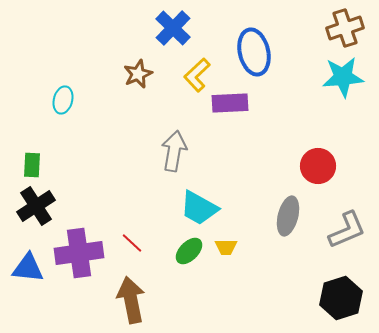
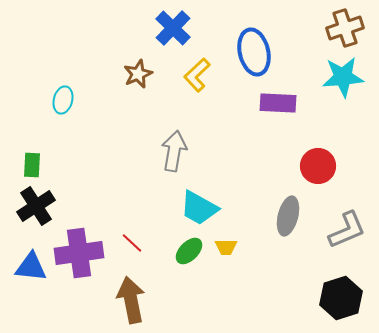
purple rectangle: moved 48 px right; rotated 6 degrees clockwise
blue triangle: moved 3 px right, 1 px up
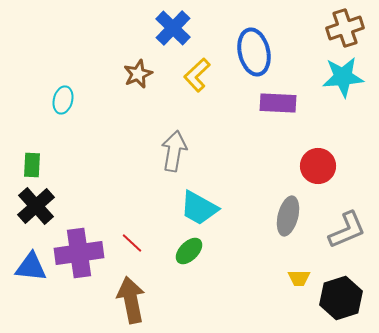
black cross: rotated 9 degrees counterclockwise
yellow trapezoid: moved 73 px right, 31 px down
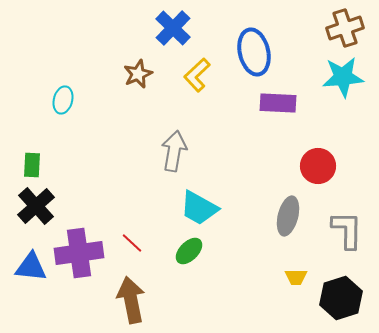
gray L-shape: rotated 66 degrees counterclockwise
yellow trapezoid: moved 3 px left, 1 px up
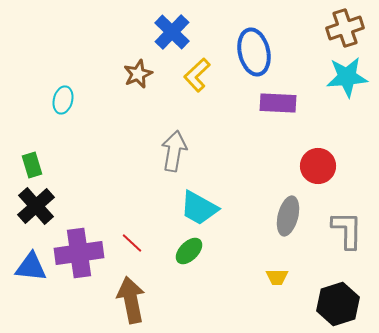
blue cross: moved 1 px left, 4 px down
cyan star: moved 4 px right
green rectangle: rotated 20 degrees counterclockwise
yellow trapezoid: moved 19 px left
black hexagon: moved 3 px left, 6 px down
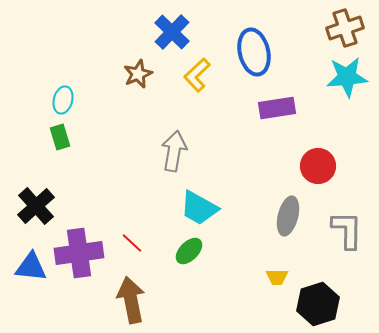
purple rectangle: moved 1 px left, 5 px down; rotated 12 degrees counterclockwise
green rectangle: moved 28 px right, 28 px up
black hexagon: moved 20 px left
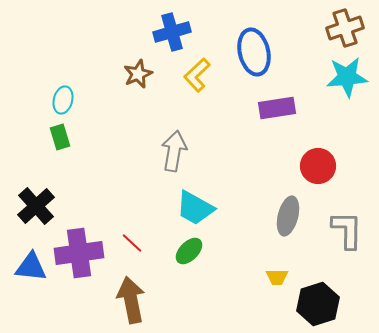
blue cross: rotated 30 degrees clockwise
cyan trapezoid: moved 4 px left
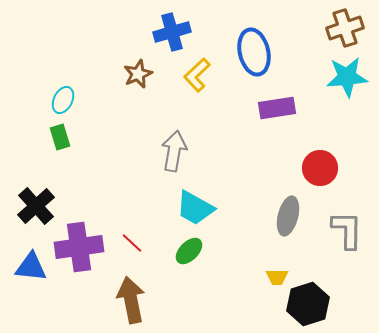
cyan ellipse: rotated 12 degrees clockwise
red circle: moved 2 px right, 2 px down
purple cross: moved 6 px up
black hexagon: moved 10 px left
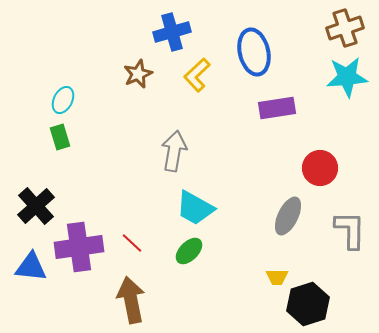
gray ellipse: rotated 12 degrees clockwise
gray L-shape: moved 3 px right
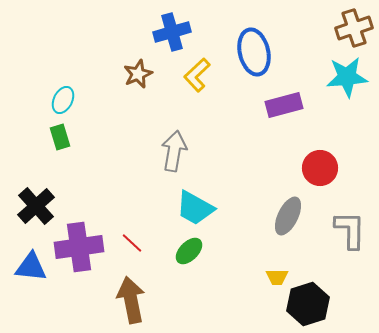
brown cross: moved 9 px right
purple rectangle: moved 7 px right, 3 px up; rotated 6 degrees counterclockwise
